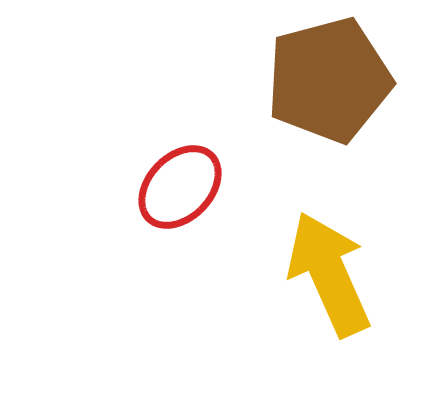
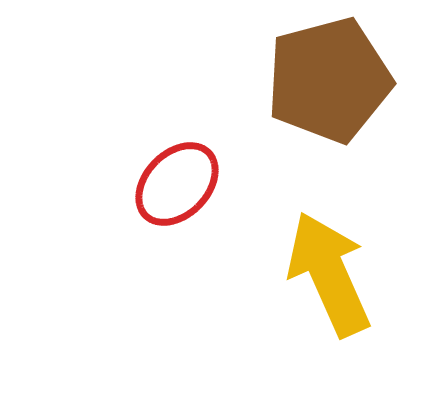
red ellipse: moved 3 px left, 3 px up
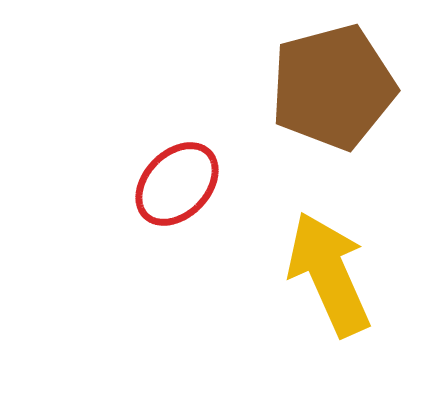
brown pentagon: moved 4 px right, 7 px down
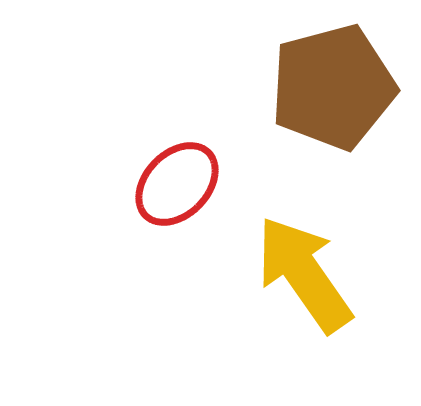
yellow arrow: moved 25 px left; rotated 11 degrees counterclockwise
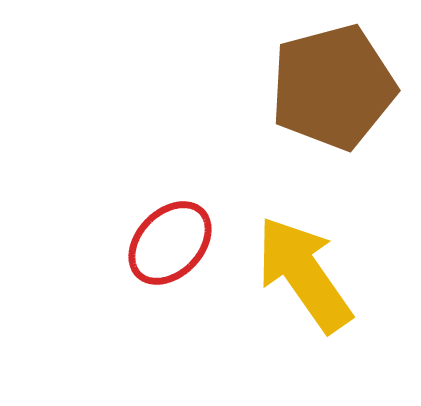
red ellipse: moved 7 px left, 59 px down
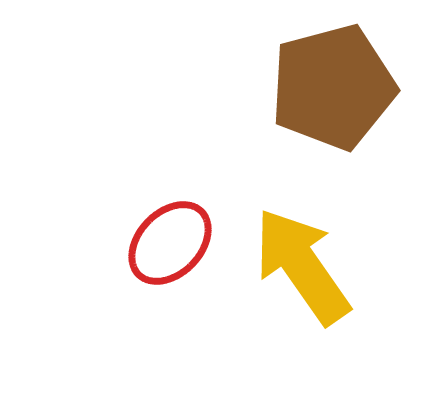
yellow arrow: moved 2 px left, 8 px up
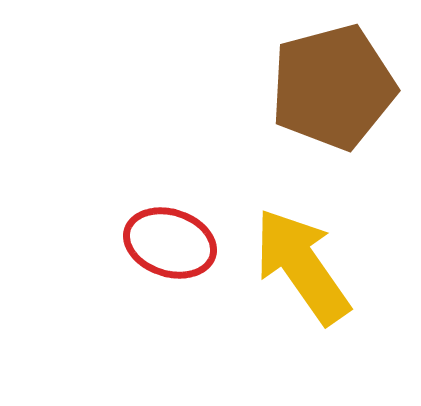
red ellipse: rotated 64 degrees clockwise
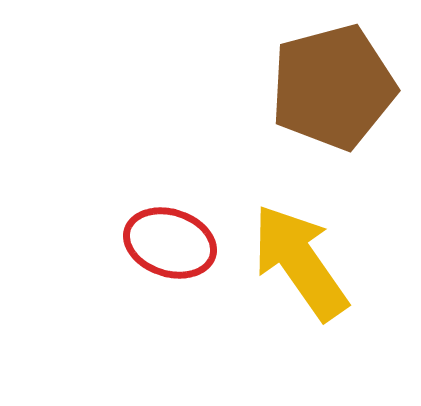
yellow arrow: moved 2 px left, 4 px up
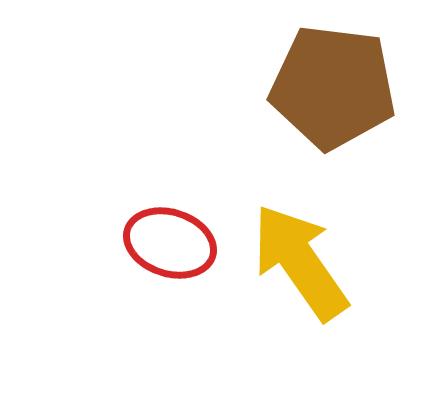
brown pentagon: rotated 22 degrees clockwise
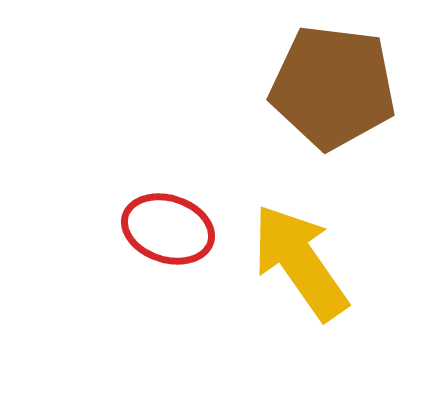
red ellipse: moved 2 px left, 14 px up
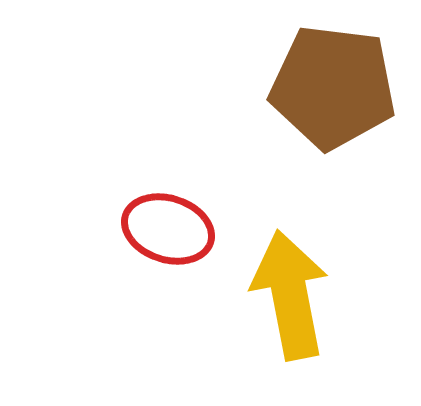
yellow arrow: moved 10 px left, 33 px down; rotated 24 degrees clockwise
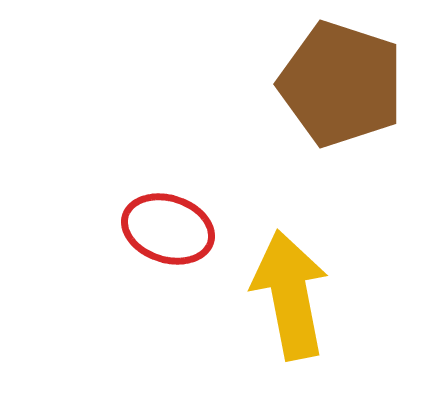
brown pentagon: moved 8 px right, 3 px up; rotated 11 degrees clockwise
